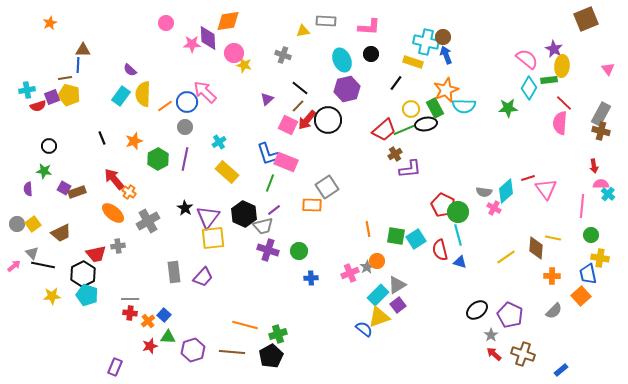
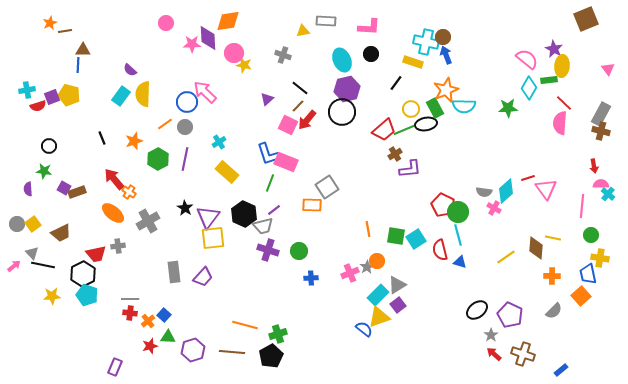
brown line at (65, 78): moved 47 px up
orange line at (165, 106): moved 18 px down
black circle at (328, 120): moved 14 px right, 8 px up
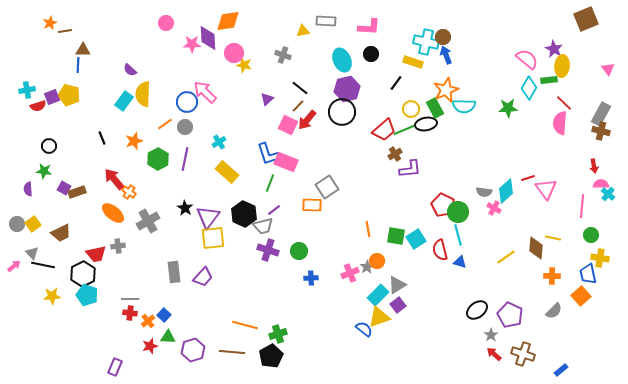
cyan rectangle at (121, 96): moved 3 px right, 5 px down
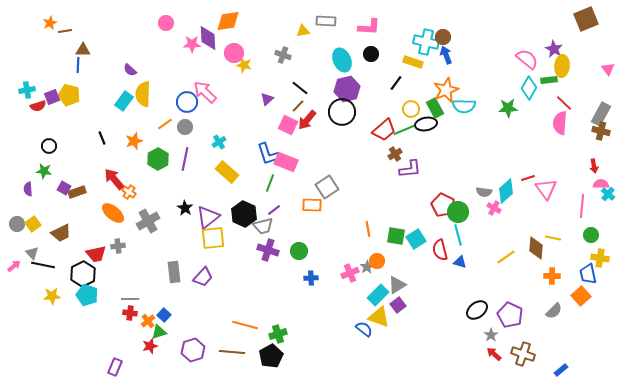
purple triangle at (208, 217): rotated 15 degrees clockwise
yellow triangle at (379, 317): rotated 40 degrees clockwise
green triangle at (168, 337): moved 9 px left, 5 px up; rotated 21 degrees counterclockwise
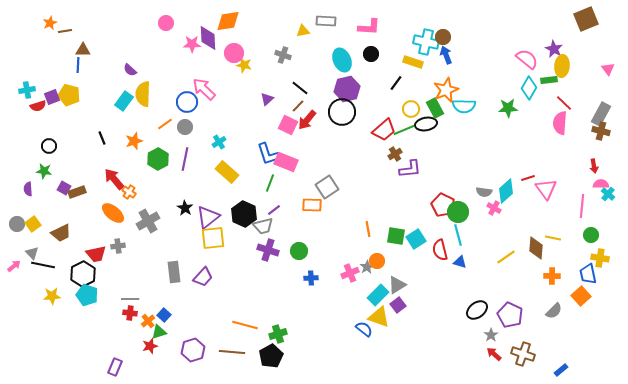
pink arrow at (205, 92): moved 1 px left, 3 px up
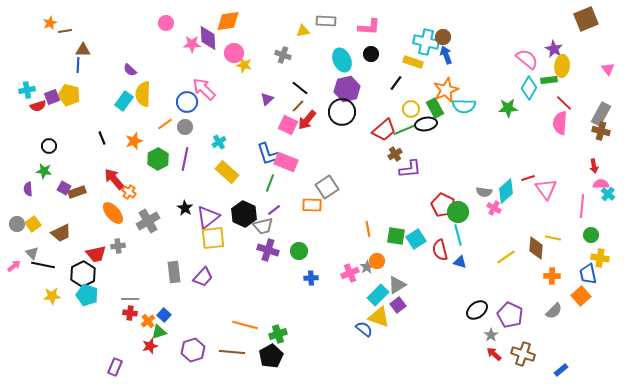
orange ellipse at (113, 213): rotated 10 degrees clockwise
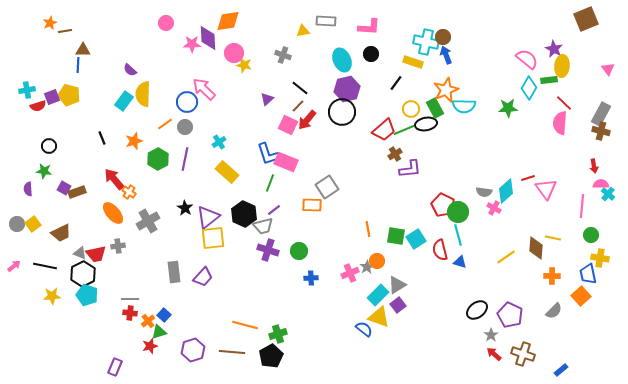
gray triangle at (32, 253): moved 48 px right; rotated 24 degrees counterclockwise
black line at (43, 265): moved 2 px right, 1 px down
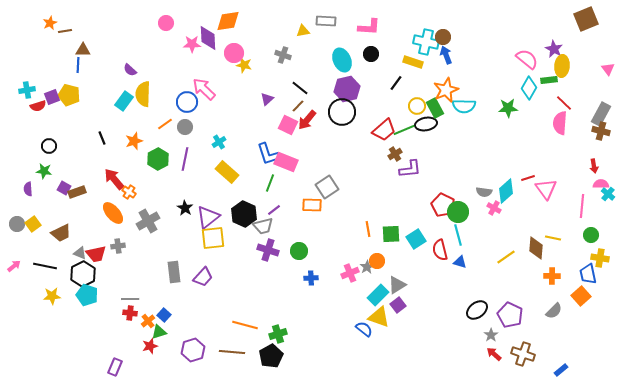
yellow circle at (411, 109): moved 6 px right, 3 px up
green square at (396, 236): moved 5 px left, 2 px up; rotated 12 degrees counterclockwise
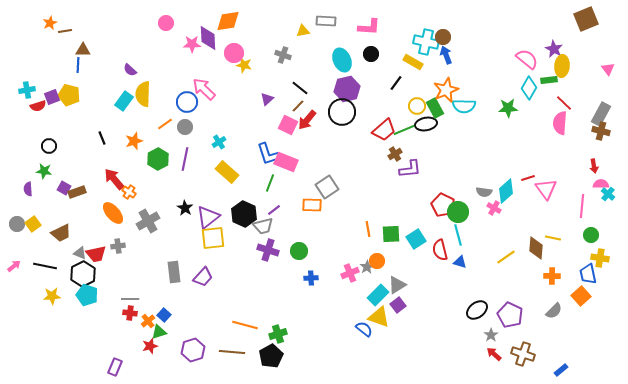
yellow rectangle at (413, 62): rotated 12 degrees clockwise
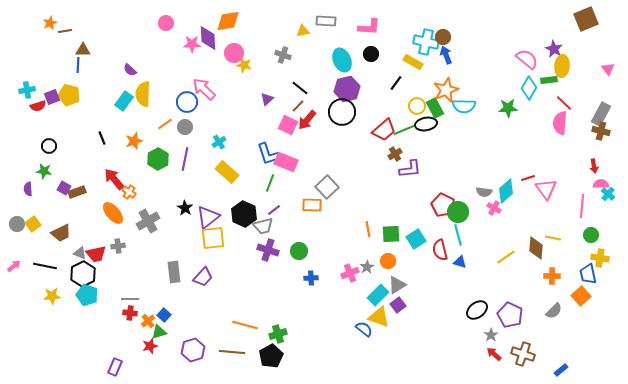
gray square at (327, 187): rotated 10 degrees counterclockwise
orange circle at (377, 261): moved 11 px right
